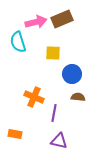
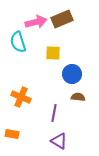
orange cross: moved 13 px left
orange rectangle: moved 3 px left
purple triangle: rotated 18 degrees clockwise
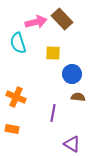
brown rectangle: rotated 70 degrees clockwise
cyan semicircle: moved 1 px down
orange cross: moved 5 px left
purple line: moved 1 px left
orange rectangle: moved 5 px up
purple triangle: moved 13 px right, 3 px down
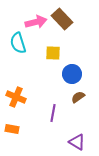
brown semicircle: rotated 40 degrees counterclockwise
purple triangle: moved 5 px right, 2 px up
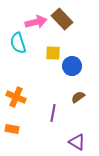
blue circle: moved 8 px up
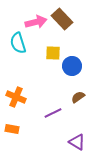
purple line: rotated 54 degrees clockwise
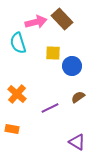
orange cross: moved 1 px right, 3 px up; rotated 18 degrees clockwise
purple line: moved 3 px left, 5 px up
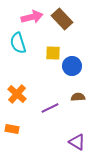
pink arrow: moved 4 px left, 5 px up
brown semicircle: rotated 32 degrees clockwise
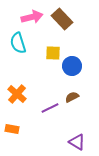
brown semicircle: moved 6 px left; rotated 24 degrees counterclockwise
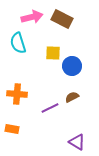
brown rectangle: rotated 20 degrees counterclockwise
orange cross: rotated 36 degrees counterclockwise
